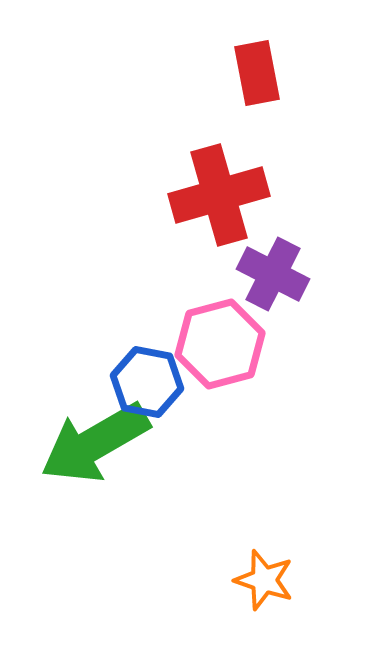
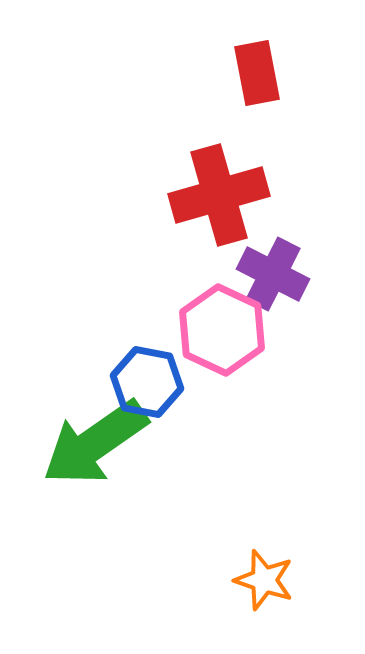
pink hexagon: moved 2 px right, 14 px up; rotated 20 degrees counterclockwise
green arrow: rotated 5 degrees counterclockwise
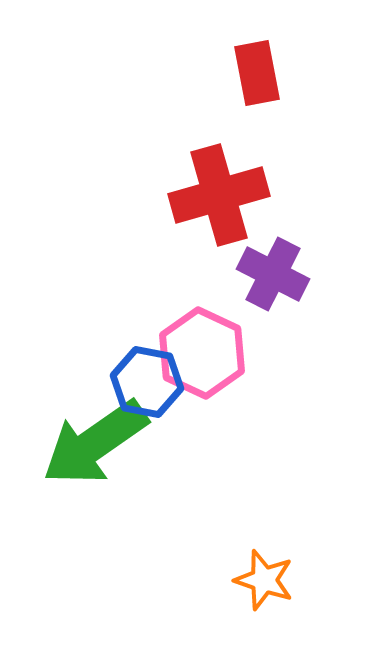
pink hexagon: moved 20 px left, 23 px down
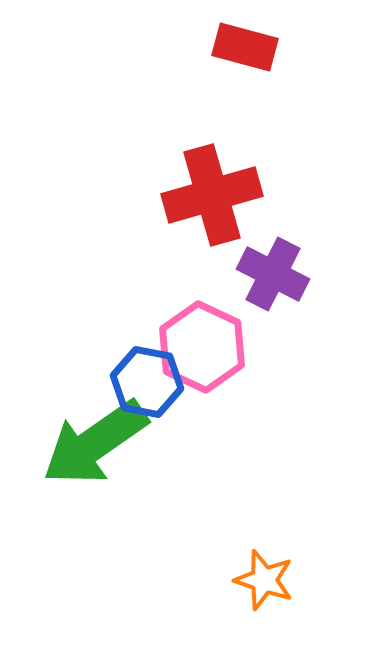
red rectangle: moved 12 px left, 26 px up; rotated 64 degrees counterclockwise
red cross: moved 7 px left
pink hexagon: moved 6 px up
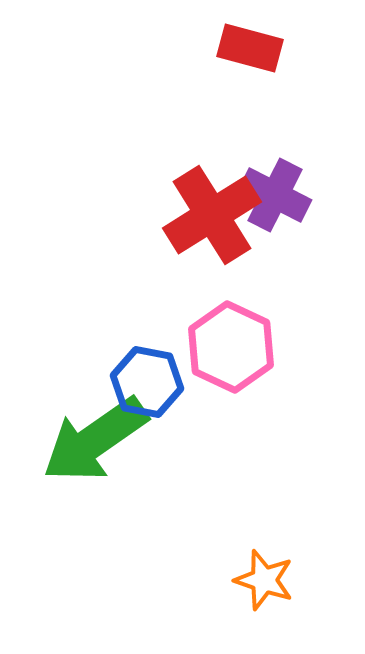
red rectangle: moved 5 px right, 1 px down
red cross: moved 20 px down; rotated 16 degrees counterclockwise
purple cross: moved 2 px right, 79 px up
pink hexagon: moved 29 px right
green arrow: moved 3 px up
